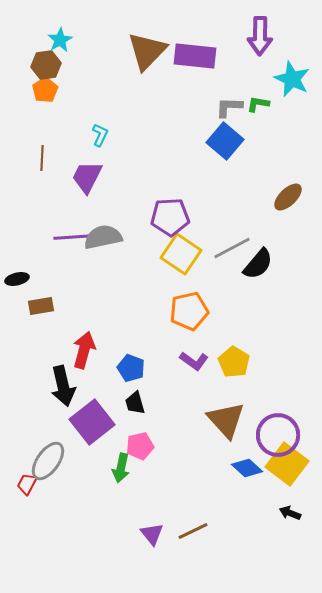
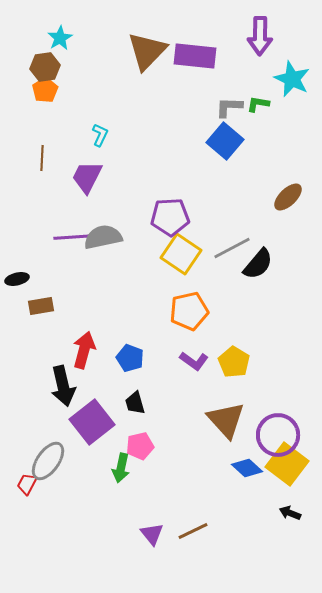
cyan star at (60, 40): moved 2 px up
brown hexagon at (46, 65): moved 1 px left, 2 px down
blue pentagon at (131, 368): moved 1 px left, 10 px up
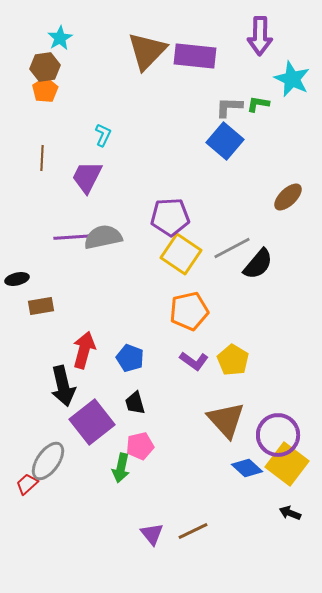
cyan L-shape at (100, 135): moved 3 px right
yellow pentagon at (234, 362): moved 1 px left, 2 px up
red trapezoid at (27, 484): rotated 20 degrees clockwise
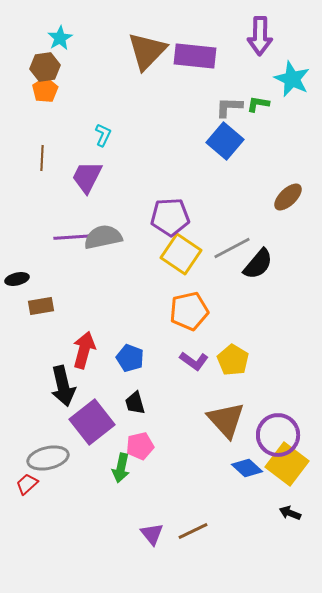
gray ellipse at (48, 461): moved 3 px up; rotated 42 degrees clockwise
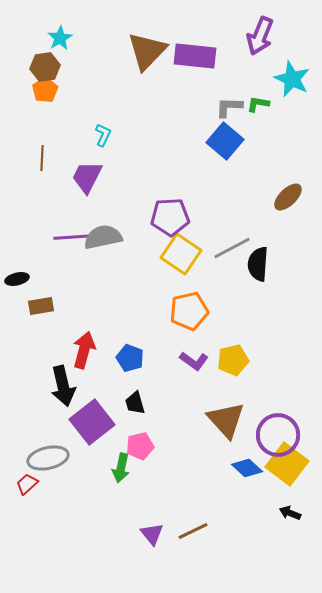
purple arrow at (260, 36): rotated 21 degrees clockwise
black semicircle at (258, 264): rotated 144 degrees clockwise
yellow pentagon at (233, 360): rotated 28 degrees clockwise
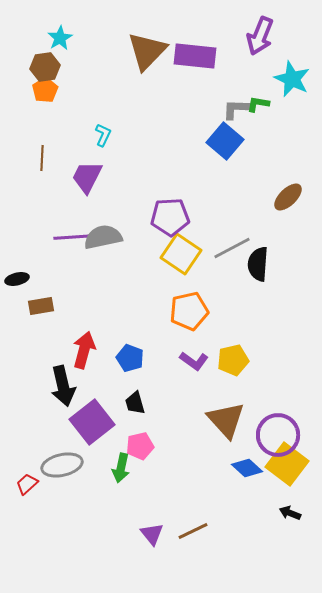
gray L-shape at (229, 107): moved 7 px right, 2 px down
gray ellipse at (48, 458): moved 14 px right, 7 px down
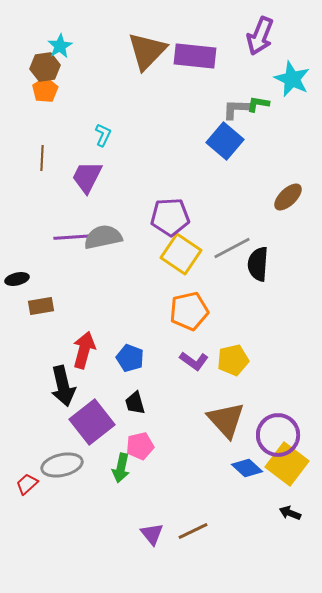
cyan star at (60, 38): moved 8 px down
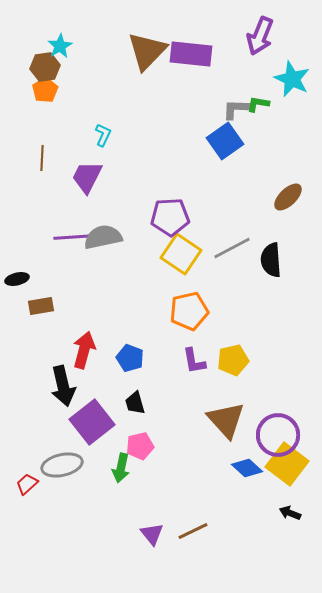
purple rectangle at (195, 56): moved 4 px left, 2 px up
blue square at (225, 141): rotated 15 degrees clockwise
black semicircle at (258, 264): moved 13 px right, 4 px up; rotated 8 degrees counterclockwise
purple L-shape at (194, 361): rotated 44 degrees clockwise
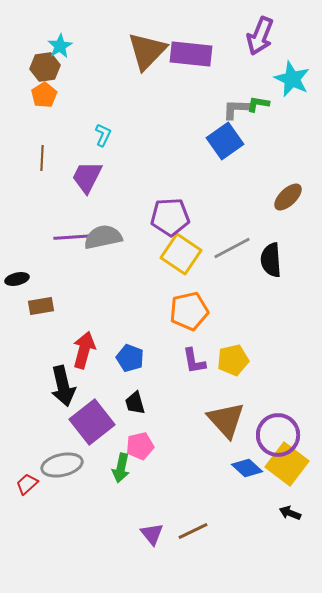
orange pentagon at (45, 90): moved 1 px left, 5 px down
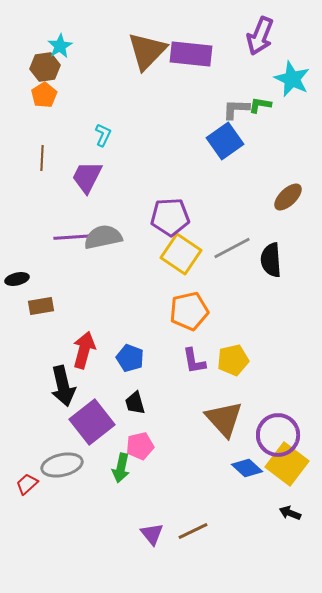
green L-shape at (258, 104): moved 2 px right, 1 px down
brown triangle at (226, 420): moved 2 px left, 1 px up
